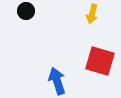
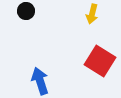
red square: rotated 16 degrees clockwise
blue arrow: moved 17 px left
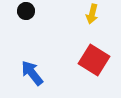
red square: moved 6 px left, 1 px up
blue arrow: moved 8 px left, 8 px up; rotated 20 degrees counterclockwise
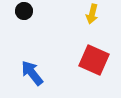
black circle: moved 2 px left
red square: rotated 8 degrees counterclockwise
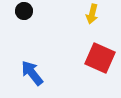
red square: moved 6 px right, 2 px up
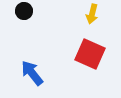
red square: moved 10 px left, 4 px up
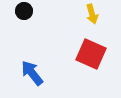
yellow arrow: rotated 30 degrees counterclockwise
red square: moved 1 px right
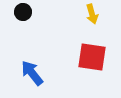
black circle: moved 1 px left, 1 px down
red square: moved 1 px right, 3 px down; rotated 16 degrees counterclockwise
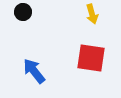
red square: moved 1 px left, 1 px down
blue arrow: moved 2 px right, 2 px up
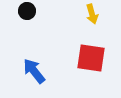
black circle: moved 4 px right, 1 px up
